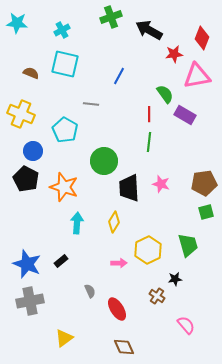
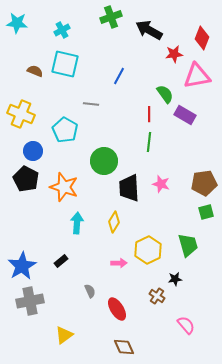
brown semicircle: moved 4 px right, 2 px up
blue star: moved 5 px left, 2 px down; rotated 20 degrees clockwise
yellow triangle: moved 3 px up
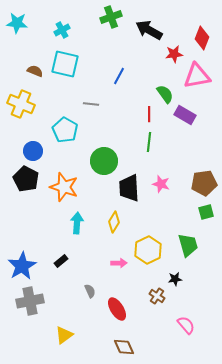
yellow cross: moved 10 px up
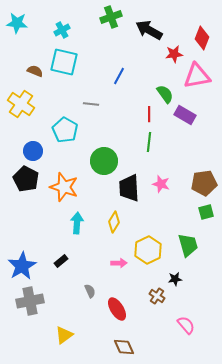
cyan square: moved 1 px left, 2 px up
yellow cross: rotated 12 degrees clockwise
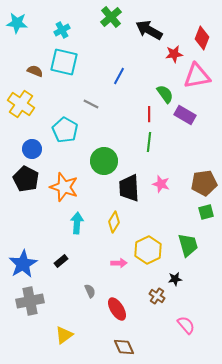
green cross: rotated 20 degrees counterclockwise
gray line: rotated 21 degrees clockwise
blue circle: moved 1 px left, 2 px up
blue star: moved 1 px right, 2 px up
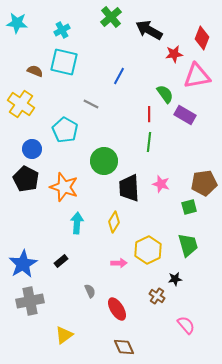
green square: moved 17 px left, 5 px up
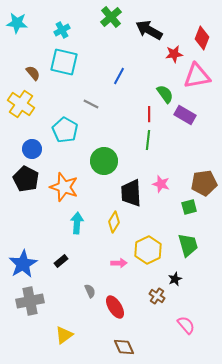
brown semicircle: moved 2 px left, 2 px down; rotated 28 degrees clockwise
green line: moved 1 px left, 2 px up
black trapezoid: moved 2 px right, 5 px down
black star: rotated 16 degrees counterclockwise
red ellipse: moved 2 px left, 2 px up
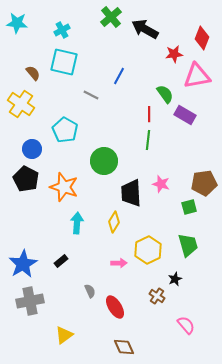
black arrow: moved 4 px left, 1 px up
gray line: moved 9 px up
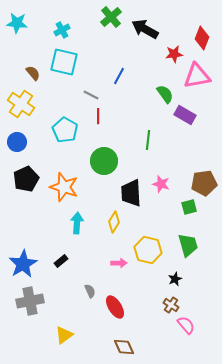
red line: moved 51 px left, 2 px down
blue circle: moved 15 px left, 7 px up
black pentagon: rotated 20 degrees clockwise
yellow hexagon: rotated 20 degrees counterclockwise
brown cross: moved 14 px right, 9 px down
